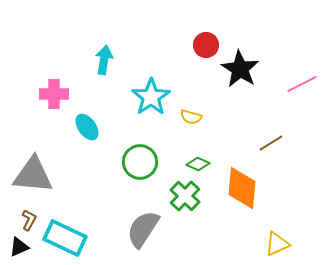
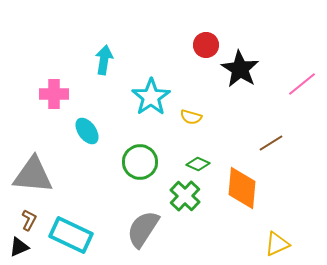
pink line: rotated 12 degrees counterclockwise
cyan ellipse: moved 4 px down
cyan rectangle: moved 6 px right, 3 px up
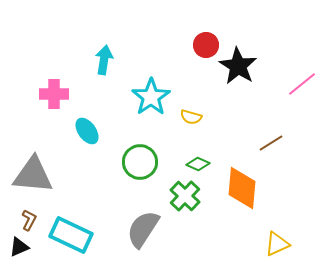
black star: moved 2 px left, 3 px up
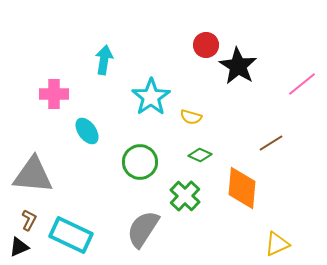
green diamond: moved 2 px right, 9 px up
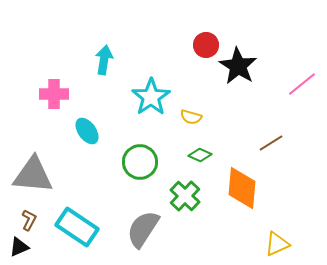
cyan rectangle: moved 6 px right, 8 px up; rotated 9 degrees clockwise
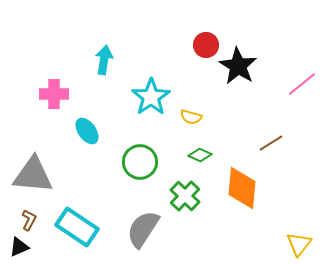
yellow triangle: moved 22 px right; rotated 28 degrees counterclockwise
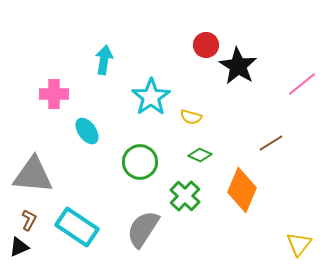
orange diamond: moved 2 px down; rotated 18 degrees clockwise
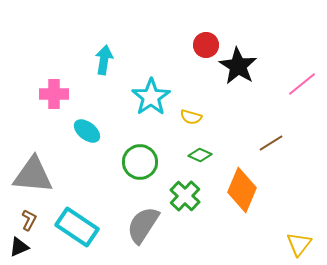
cyan ellipse: rotated 16 degrees counterclockwise
gray semicircle: moved 4 px up
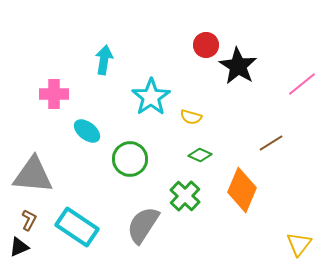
green circle: moved 10 px left, 3 px up
